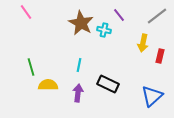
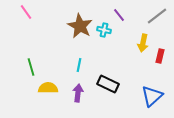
brown star: moved 1 px left, 3 px down
yellow semicircle: moved 3 px down
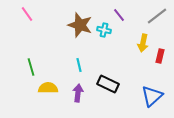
pink line: moved 1 px right, 2 px down
brown star: moved 1 px up; rotated 10 degrees counterclockwise
cyan line: rotated 24 degrees counterclockwise
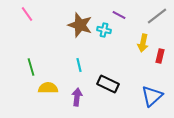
purple line: rotated 24 degrees counterclockwise
purple arrow: moved 1 px left, 4 px down
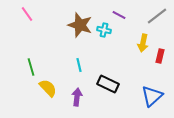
yellow semicircle: rotated 48 degrees clockwise
